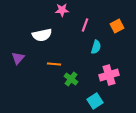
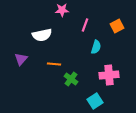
purple triangle: moved 3 px right, 1 px down
pink cross: rotated 12 degrees clockwise
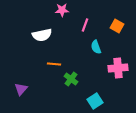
orange square: rotated 32 degrees counterclockwise
cyan semicircle: rotated 144 degrees clockwise
purple triangle: moved 30 px down
pink cross: moved 9 px right, 7 px up
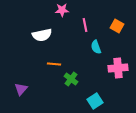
pink line: rotated 32 degrees counterclockwise
